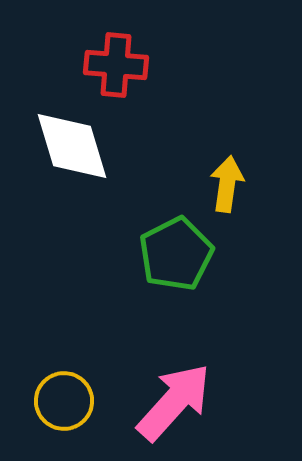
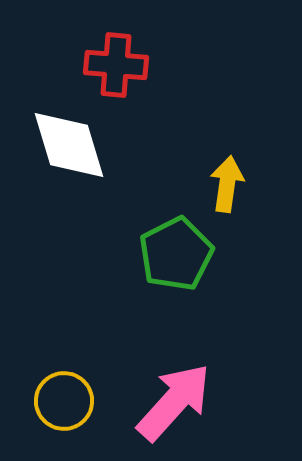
white diamond: moved 3 px left, 1 px up
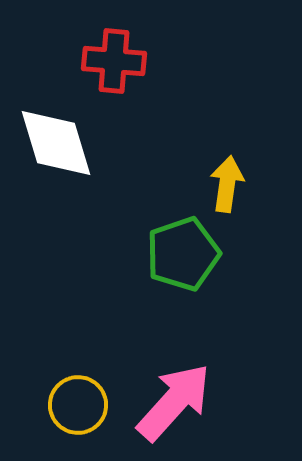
red cross: moved 2 px left, 4 px up
white diamond: moved 13 px left, 2 px up
green pentagon: moved 7 px right; rotated 8 degrees clockwise
yellow circle: moved 14 px right, 4 px down
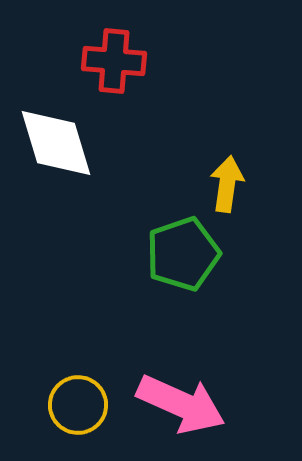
pink arrow: moved 7 px right, 2 px down; rotated 72 degrees clockwise
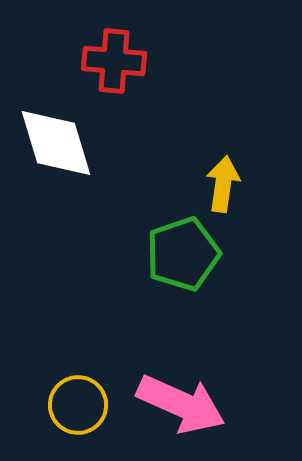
yellow arrow: moved 4 px left
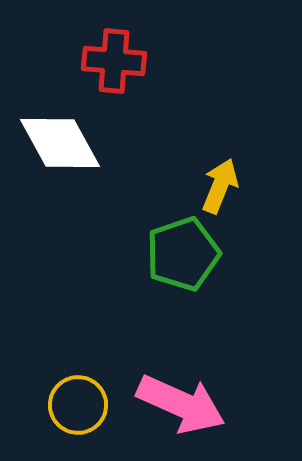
white diamond: moved 4 px right; rotated 12 degrees counterclockwise
yellow arrow: moved 3 px left, 2 px down; rotated 14 degrees clockwise
